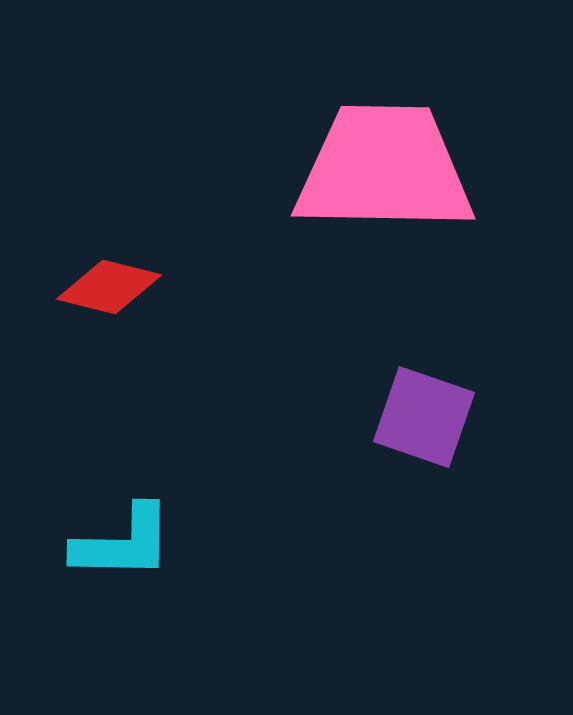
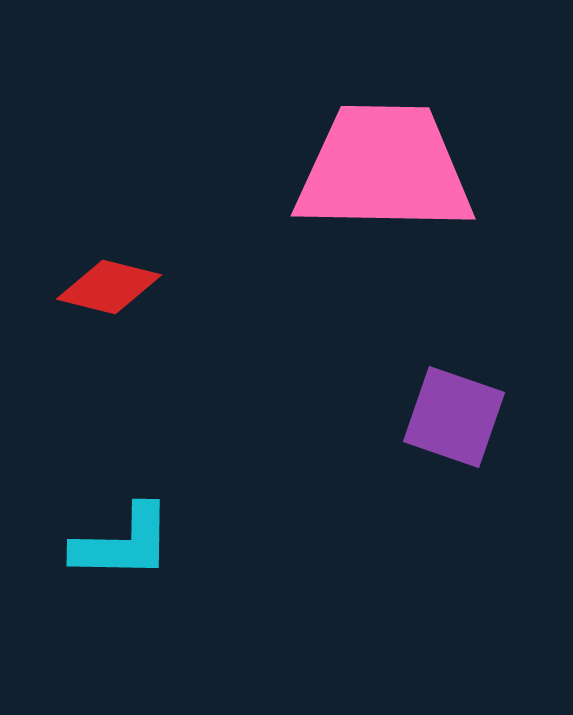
purple square: moved 30 px right
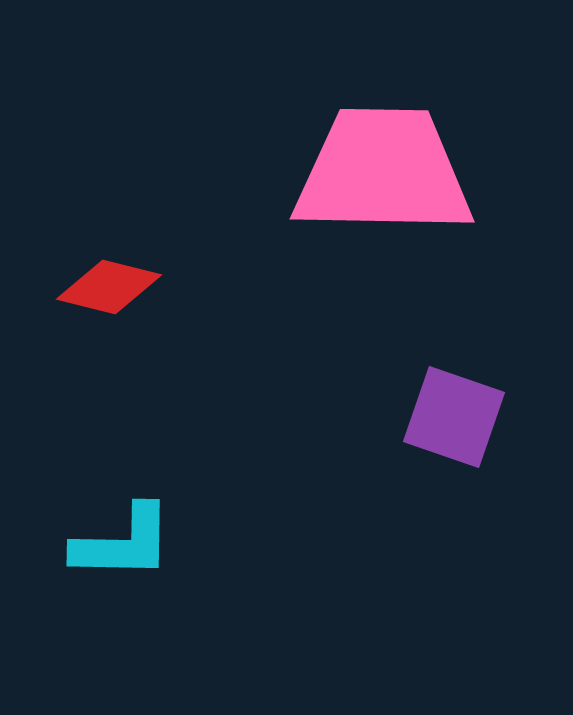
pink trapezoid: moved 1 px left, 3 px down
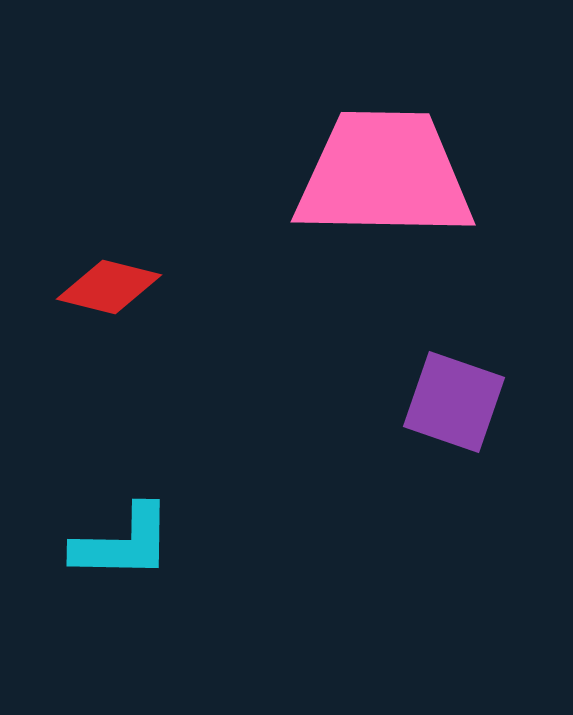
pink trapezoid: moved 1 px right, 3 px down
purple square: moved 15 px up
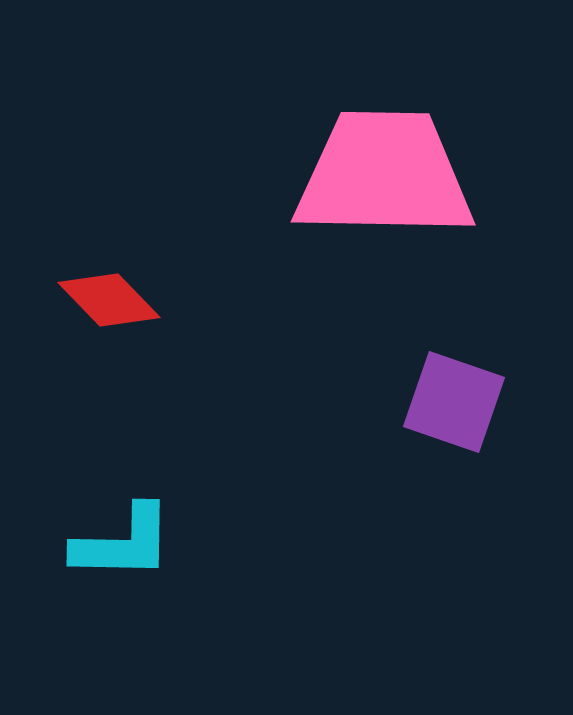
red diamond: moved 13 px down; rotated 32 degrees clockwise
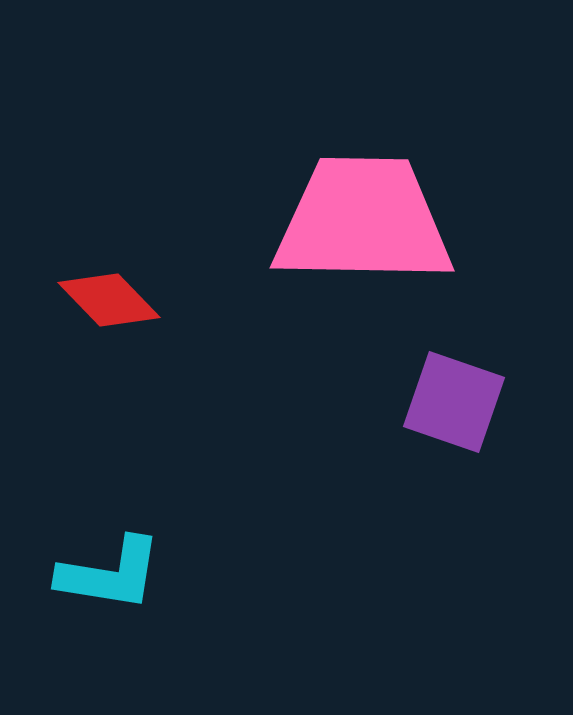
pink trapezoid: moved 21 px left, 46 px down
cyan L-shape: moved 13 px left, 31 px down; rotated 8 degrees clockwise
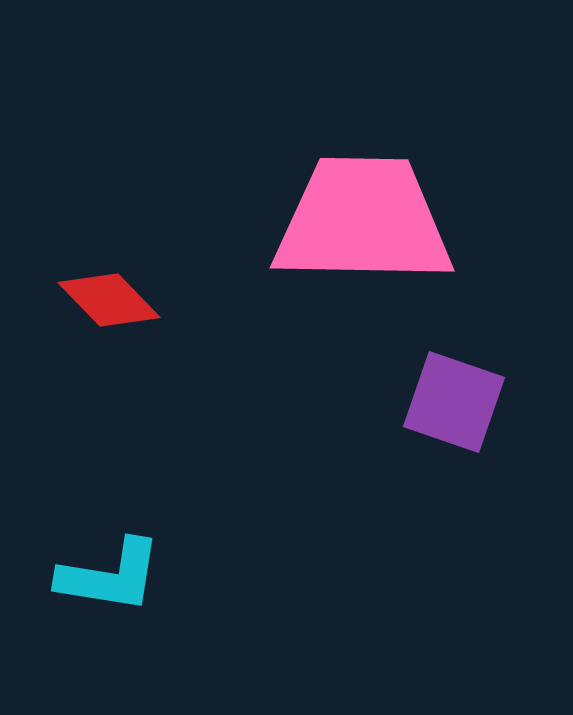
cyan L-shape: moved 2 px down
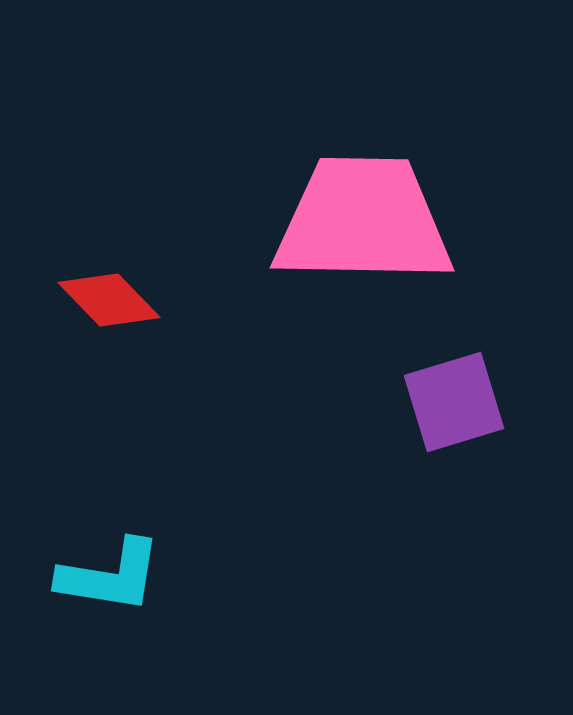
purple square: rotated 36 degrees counterclockwise
